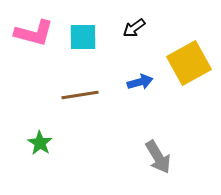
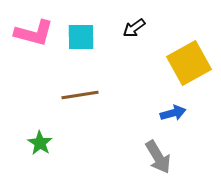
cyan square: moved 2 px left
blue arrow: moved 33 px right, 31 px down
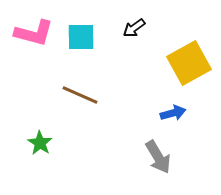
brown line: rotated 33 degrees clockwise
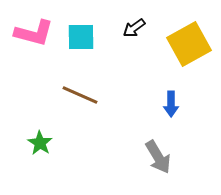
yellow square: moved 19 px up
blue arrow: moved 2 px left, 9 px up; rotated 105 degrees clockwise
